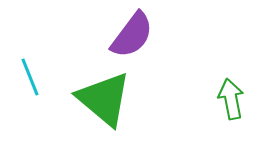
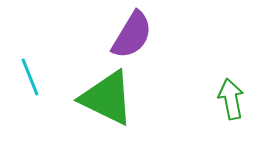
purple semicircle: rotated 6 degrees counterclockwise
green triangle: moved 3 px right, 1 px up; rotated 14 degrees counterclockwise
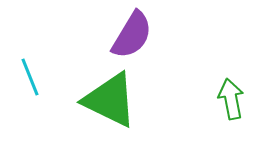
green triangle: moved 3 px right, 2 px down
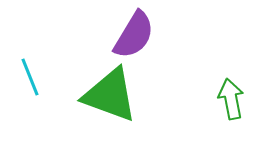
purple semicircle: moved 2 px right
green triangle: moved 5 px up; rotated 6 degrees counterclockwise
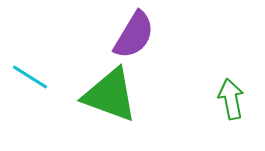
cyan line: rotated 36 degrees counterclockwise
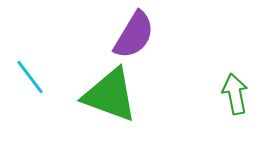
cyan line: rotated 21 degrees clockwise
green arrow: moved 4 px right, 5 px up
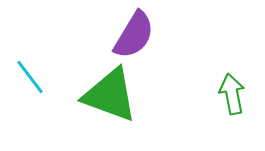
green arrow: moved 3 px left
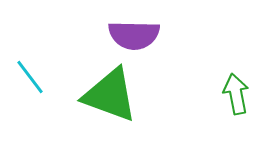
purple semicircle: rotated 60 degrees clockwise
green arrow: moved 4 px right
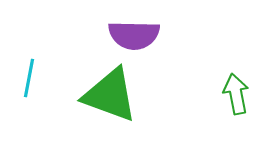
cyan line: moved 1 px left, 1 px down; rotated 48 degrees clockwise
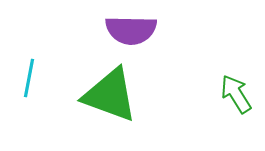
purple semicircle: moved 3 px left, 5 px up
green arrow: rotated 21 degrees counterclockwise
